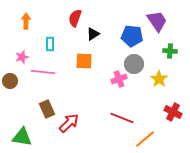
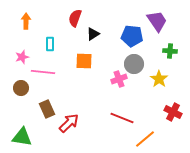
brown circle: moved 11 px right, 7 px down
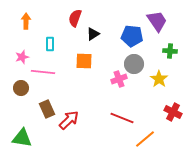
red arrow: moved 3 px up
green triangle: moved 1 px down
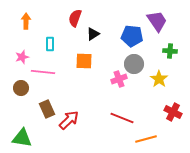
orange line: moved 1 px right; rotated 25 degrees clockwise
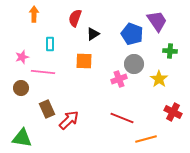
orange arrow: moved 8 px right, 7 px up
blue pentagon: moved 2 px up; rotated 15 degrees clockwise
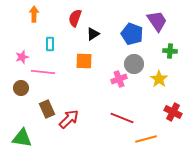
red arrow: moved 1 px up
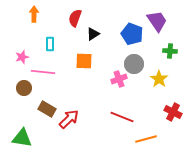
brown circle: moved 3 px right
brown rectangle: rotated 36 degrees counterclockwise
red line: moved 1 px up
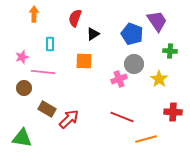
red cross: rotated 24 degrees counterclockwise
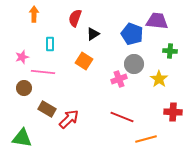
purple trapezoid: rotated 50 degrees counterclockwise
orange square: rotated 30 degrees clockwise
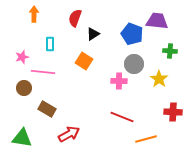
pink cross: moved 2 px down; rotated 21 degrees clockwise
red arrow: moved 15 px down; rotated 15 degrees clockwise
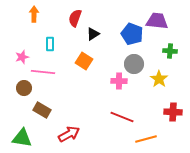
brown rectangle: moved 5 px left, 1 px down
